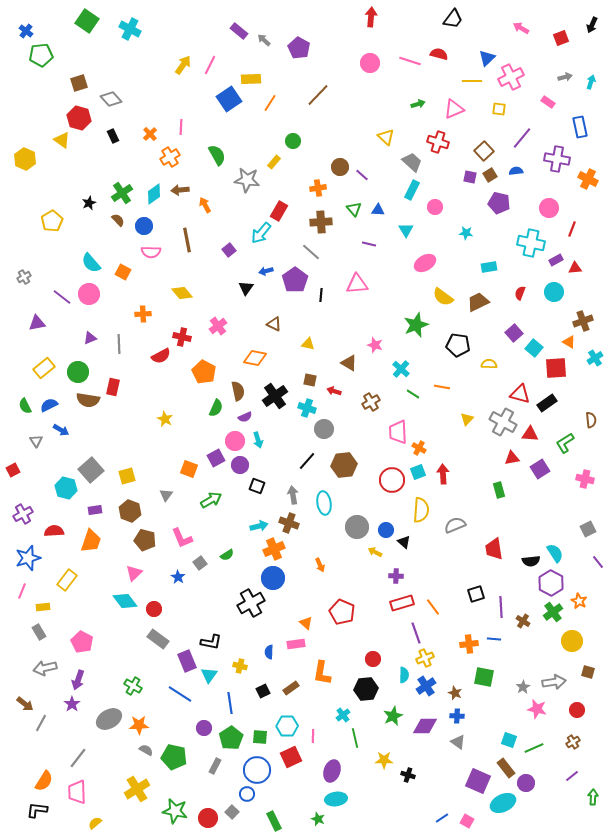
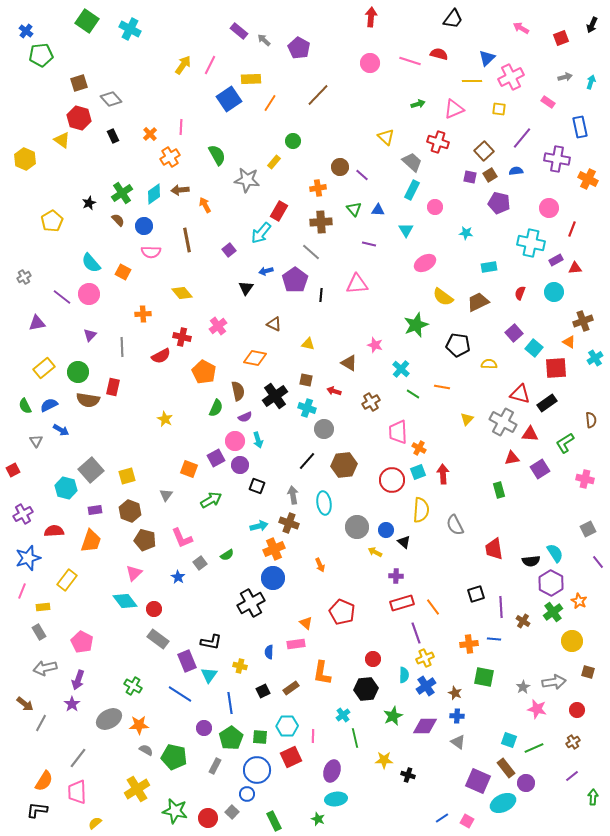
purple triangle at (90, 338): moved 3 px up; rotated 24 degrees counterclockwise
gray line at (119, 344): moved 3 px right, 3 px down
brown square at (310, 380): moved 4 px left
gray semicircle at (455, 525): rotated 95 degrees counterclockwise
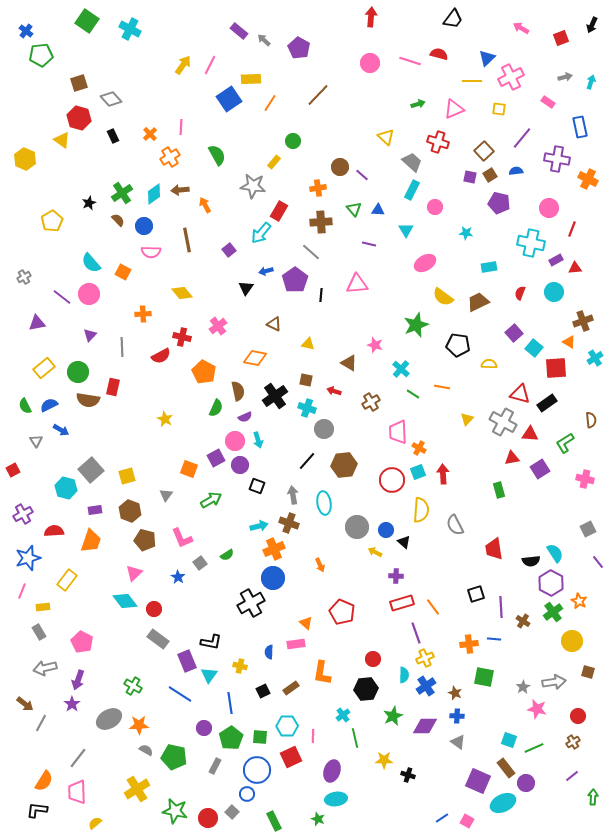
gray star at (247, 180): moved 6 px right, 6 px down
red circle at (577, 710): moved 1 px right, 6 px down
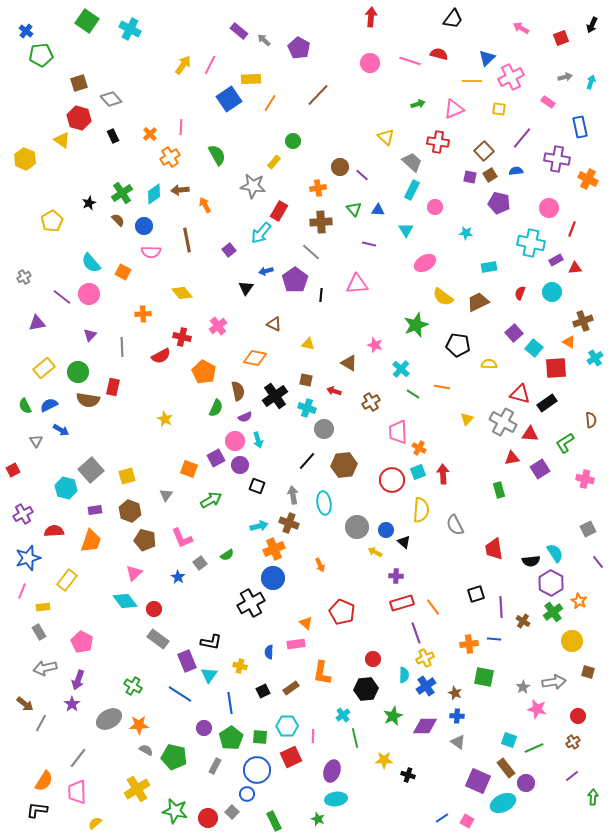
red cross at (438, 142): rotated 10 degrees counterclockwise
cyan circle at (554, 292): moved 2 px left
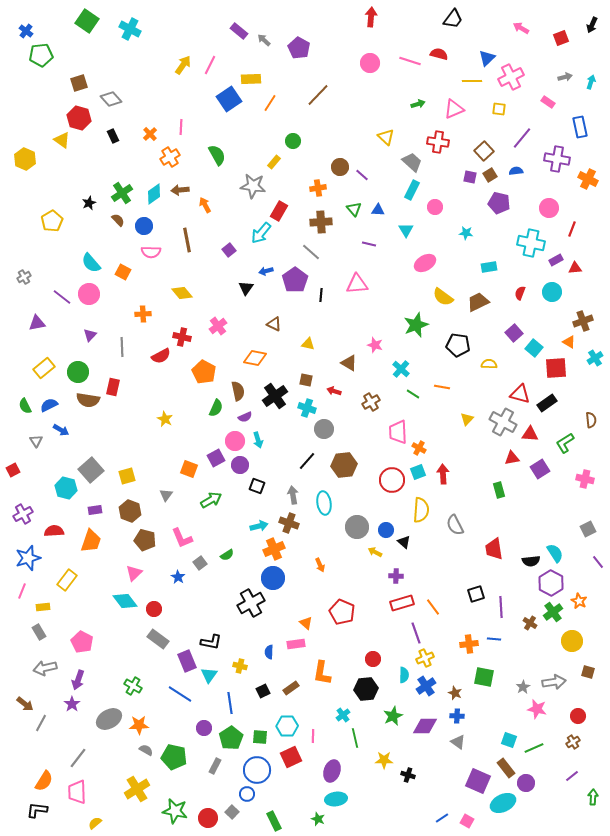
brown cross at (523, 621): moved 7 px right, 2 px down
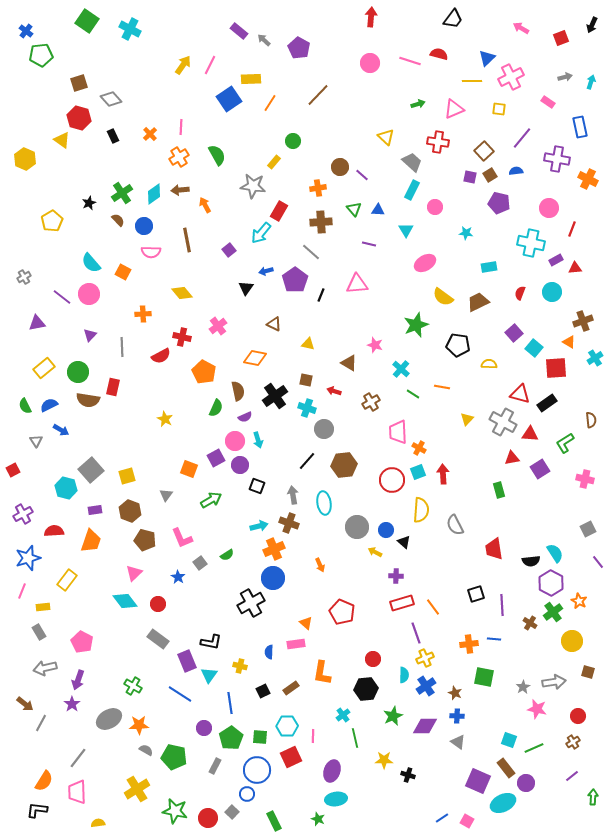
orange cross at (170, 157): moved 9 px right
black line at (321, 295): rotated 16 degrees clockwise
purple line at (501, 607): moved 1 px right, 2 px up
red circle at (154, 609): moved 4 px right, 5 px up
yellow semicircle at (95, 823): moved 3 px right; rotated 32 degrees clockwise
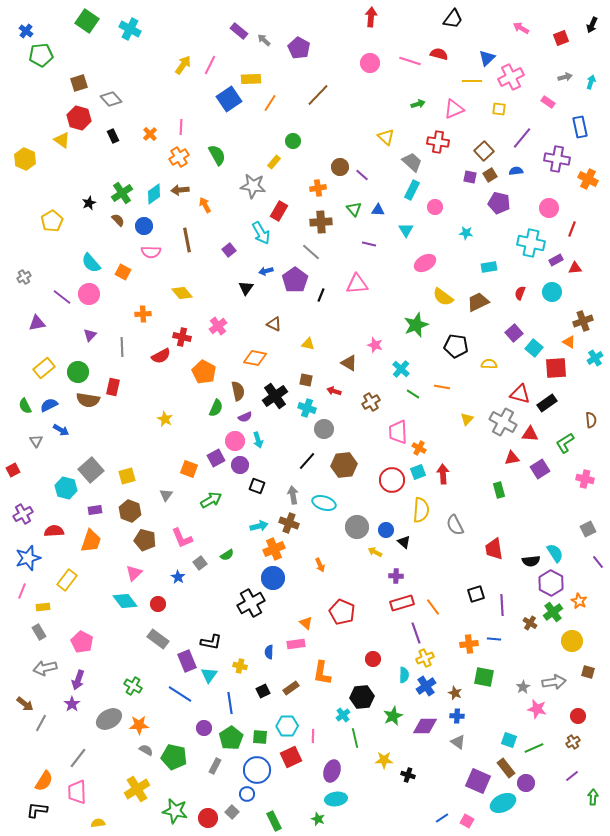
cyan arrow at (261, 233): rotated 70 degrees counterclockwise
black pentagon at (458, 345): moved 2 px left, 1 px down
cyan ellipse at (324, 503): rotated 65 degrees counterclockwise
black hexagon at (366, 689): moved 4 px left, 8 px down
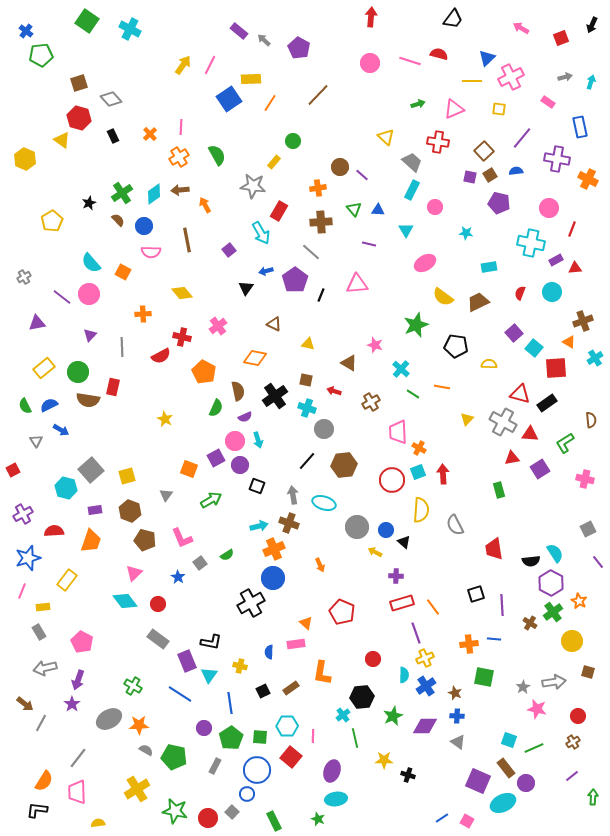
red square at (291, 757): rotated 25 degrees counterclockwise
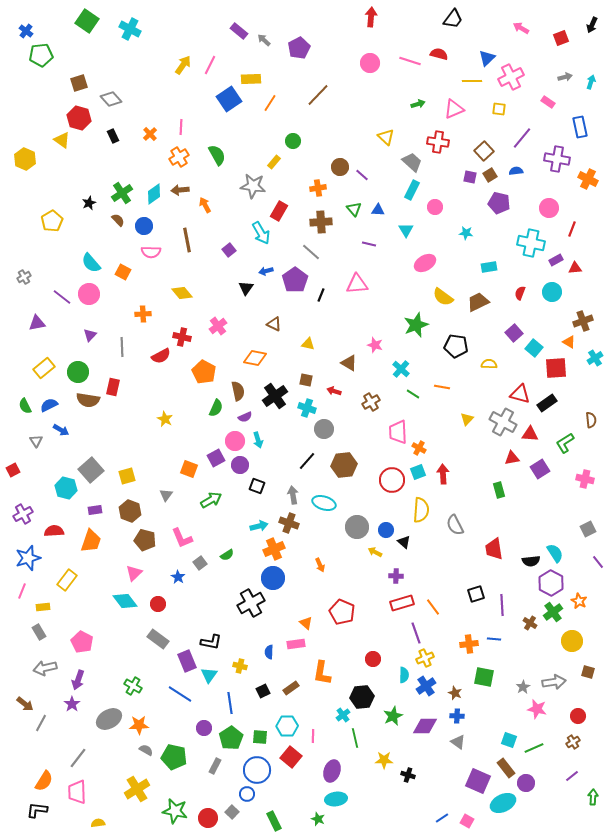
purple pentagon at (299, 48): rotated 15 degrees clockwise
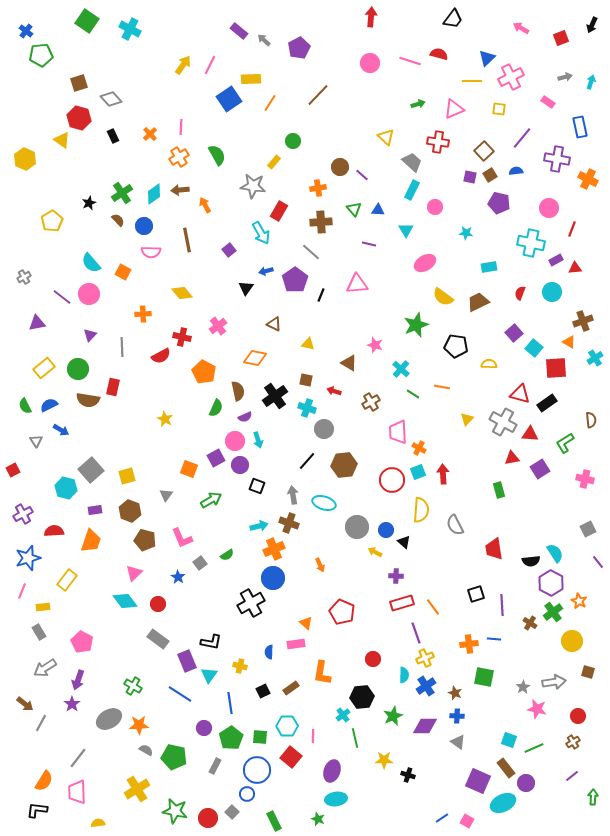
green circle at (78, 372): moved 3 px up
gray arrow at (45, 668): rotated 20 degrees counterclockwise
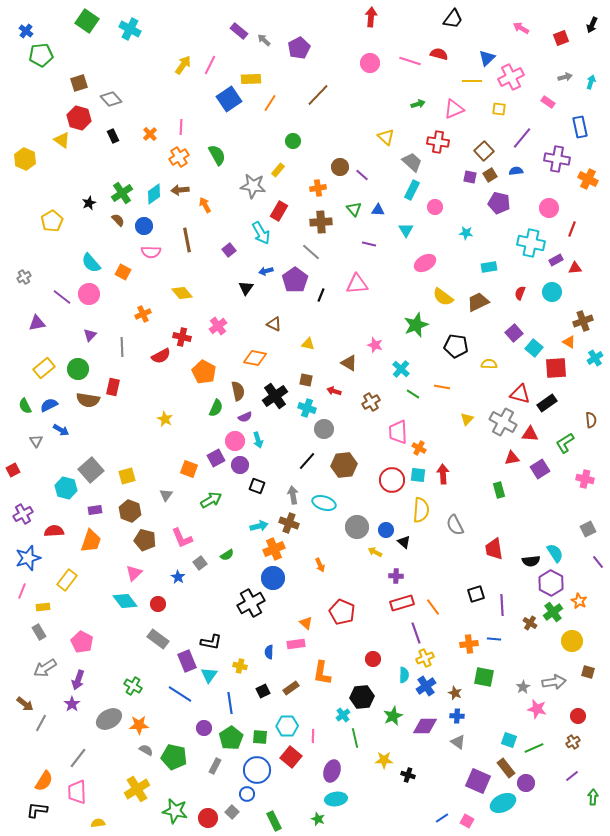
yellow rectangle at (274, 162): moved 4 px right, 8 px down
orange cross at (143, 314): rotated 21 degrees counterclockwise
cyan square at (418, 472): moved 3 px down; rotated 28 degrees clockwise
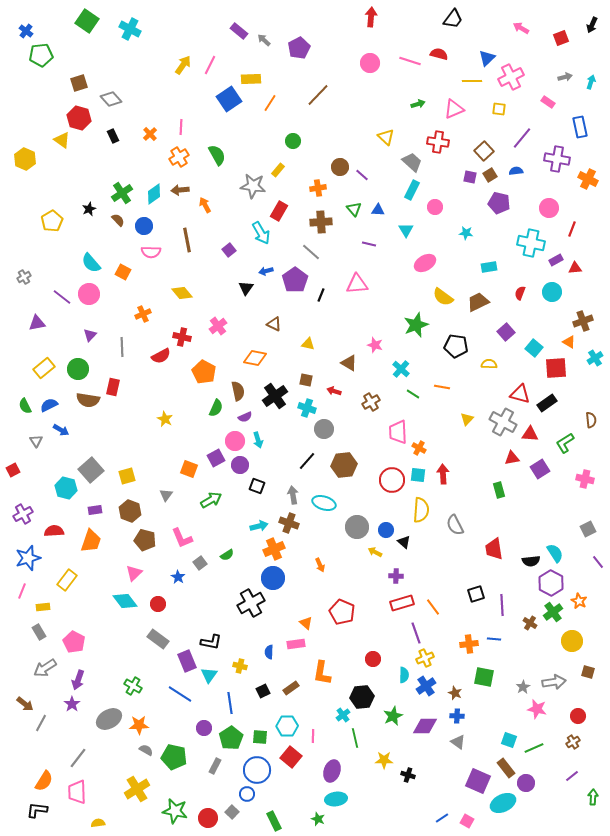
black star at (89, 203): moved 6 px down
purple square at (514, 333): moved 8 px left, 1 px up
pink pentagon at (82, 642): moved 8 px left
